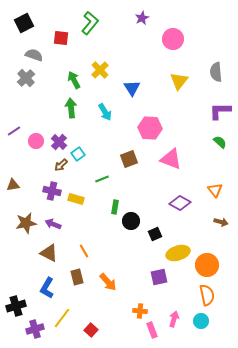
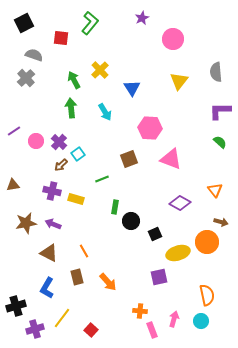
orange circle at (207, 265): moved 23 px up
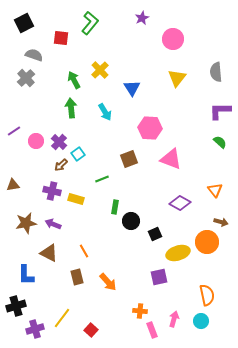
yellow triangle at (179, 81): moved 2 px left, 3 px up
blue L-shape at (47, 288): moved 21 px left, 13 px up; rotated 30 degrees counterclockwise
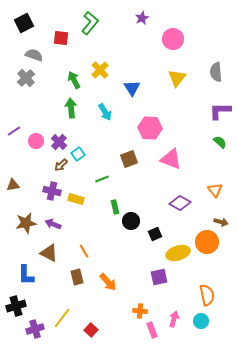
green rectangle at (115, 207): rotated 24 degrees counterclockwise
